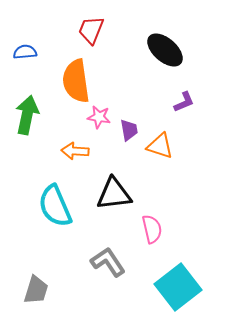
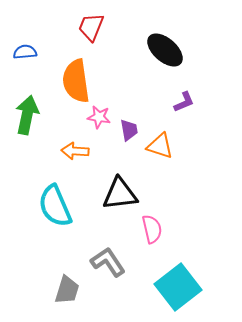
red trapezoid: moved 3 px up
black triangle: moved 6 px right
gray trapezoid: moved 31 px right
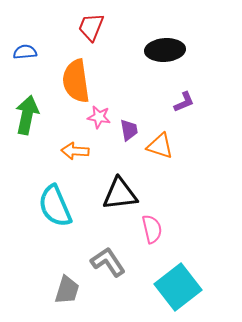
black ellipse: rotated 45 degrees counterclockwise
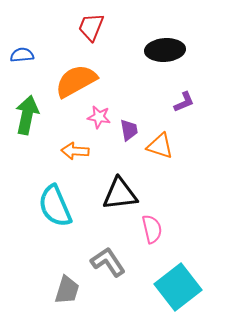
blue semicircle: moved 3 px left, 3 px down
orange semicircle: rotated 69 degrees clockwise
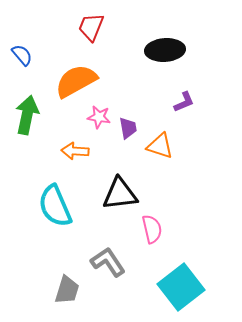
blue semicircle: rotated 55 degrees clockwise
purple trapezoid: moved 1 px left, 2 px up
cyan square: moved 3 px right
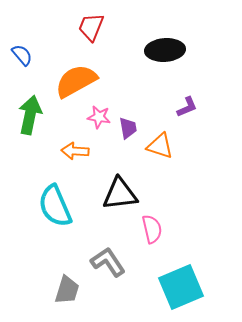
purple L-shape: moved 3 px right, 5 px down
green arrow: moved 3 px right
cyan square: rotated 15 degrees clockwise
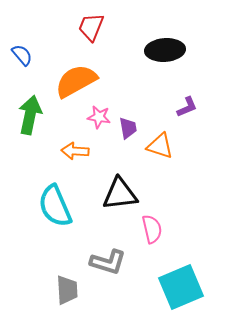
gray L-shape: rotated 141 degrees clockwise
gray trapezoid: rotated 20 degrees counterclockwise
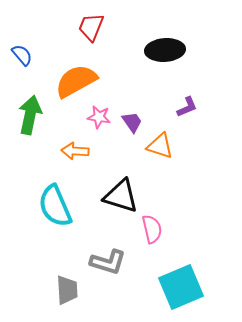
purple trapezoid: moved 4 px right, 6 px up; rotated 25 degrees counterclockwise
black triangle: moved 1 px right, 2 px down; rotated 24 degrees clockwise
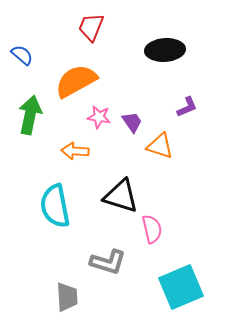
blue semicircle: rotated 10 degrees counterclockwise
cyan semicircle: rotated 12 degrees clockwise
gray trapezoid: moved 7 px down
